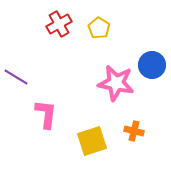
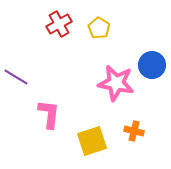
pink L-shape: moved 3 px right
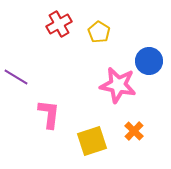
yellow pentagon: moved 4 px down
blue circle: moved 3 px left, 4 px up
pink star: moved 2 px right, 2 px down
orange cross: rotated 30 degrees clockwise
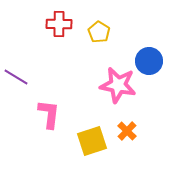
red cross: rotated 30 degrees clockwise
orange cross: moved 7 px left
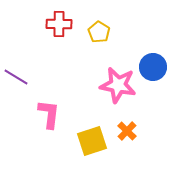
blue circle: moved 4 px right, 6 px down
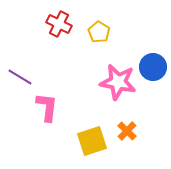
red cross: rotated 25 degrees clockwise
purple line: moved 4 px right
pink star: moved 3 px up
pink L-shape: moved 2 px left, 7 px up
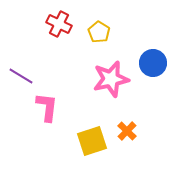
blue circle: moved 4 px up
purple line: moved 1 px right, 1 px up
pink star: moved 7 px left, 3 px up; rotated 24 degrees counterclockwise
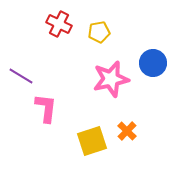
yellow pentagon: rotated 30 degrees clockwise
pink L-shape: moved 1 px left, 1 px down
